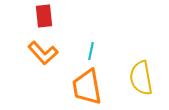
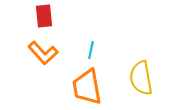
cyan line: moved 1 px up
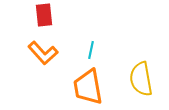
red rectangle: moved 1 px up
yellow semicircle: moved 1 px down
orange trapezoid: moved 1 px right
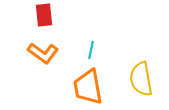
orange L-shape: rotated 12 degrees counterclockwise
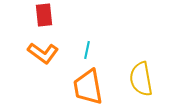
cyan line: moved 4 px left
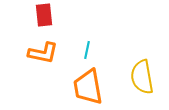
orange L-shape: rotated 24 degrees counterclockwise
yellow semicircle: moved 1 px right, 2 px up
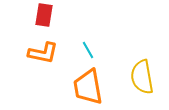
red rectangle: rotated 15 degrees clockwise
cyan line: moved 1 px right; rotated 42 degrees counterclockwise
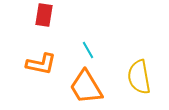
orange L-shape: moved 2 px left, 11 px down
yellow semicircle: moved 3 px left
orange trapezoid: moved 2 px left; rotated 21 degrees counterclockwise
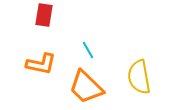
orange trapezoid: rotated 15 degrees counterclockwise
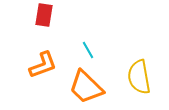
orange L-shape: moved 2 px right, 1 px down; rotated 32 degrees counterclockwise
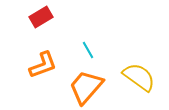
red rectangle: moved 3 px left, 2 px down; rotated 50 degrees clockwise
yellow semicircle: rotated 136 degrees clockwise
orange trapezoid: rotated 87 degrees clockwise
